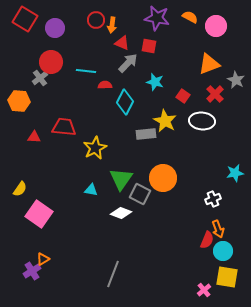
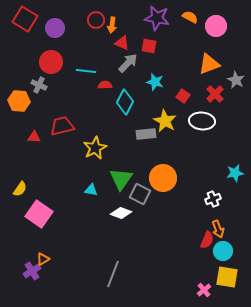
gray cross at (40, 78): moved 1 px left, 7 px down; rotated 28 degrees counterclockwise
red trapezoid at (64, 127): moved 2 px left, 1 px up; rotated 20 degrees counterclockwise
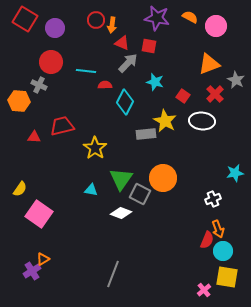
yellow star at (95, 148): rotated 10 degrees counterclockwise
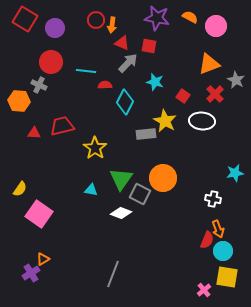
red triangle at (34, 137): moved 4 px up
white cross at (213, 199): rotated 35 degrees clockwise
purple cross at (32, 271): moved 1 px left, 2 px down
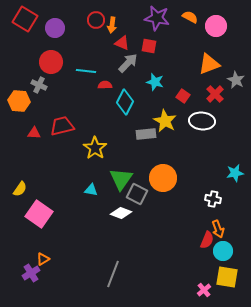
gray square at (140, 194): moved 3 px left
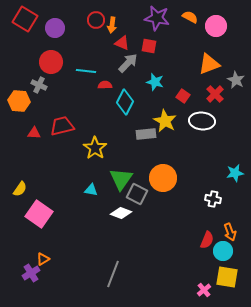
orange arrow at (218, 229): moved 12 px right, 3 px down
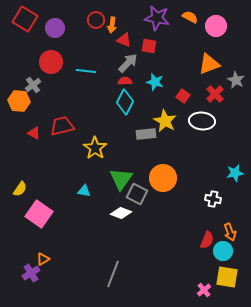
red triangle at (122, 43): moved 2 px right, 3 px up
gray cross at (39, 85): moved 6 px left; rotated 28 degrees clockwise
red semicircle at (105, 85): moved 20 px right, 4 px up
red triangle at (34, 133): rotated 24 degrees clockwise
cyan triangle at (91, 190): moved 7 px left, 1 px down
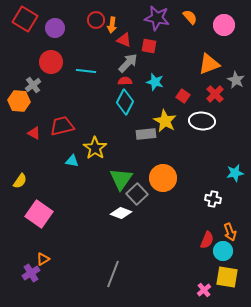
orange semicircle at (190, 17): rotated 21 degrees clockwise
pink circle at (216, 26): moved 8 px right, 1 px up
yellow semicircle at (20, 189): moved 8 px up
cyan triangle at (84, 191): moved 12 px left, 30 px up
gray square at (137, 194): rotated 20 degrees clockwise
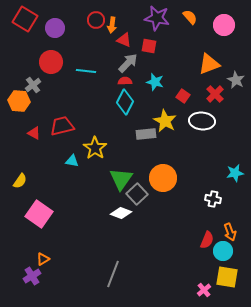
purple cross at (31, 273): moved 1 px right, 3 px down
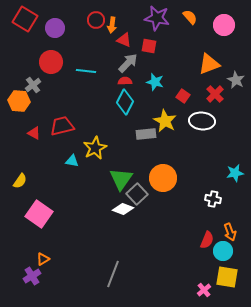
yellow star at (95, 148): rotated 10 degrees clockwise
white diamond at (121, 213): moved 2 px right, 4 px up
